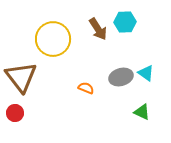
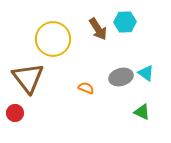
brown triangle: moved 7 px right, 1 px down
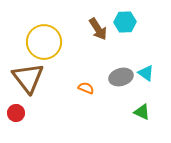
yellow circle: moved 9 px left, 3 px down
red circle: moved 1 px right
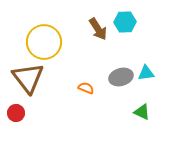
cyan triangle: rotated 42 degrees counterclockwise
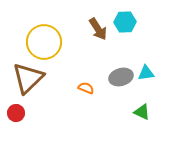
brown triangle: rotated 24 degrees clockwise
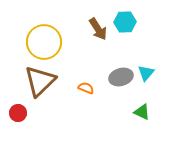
cyan triangle: rotated 42 degrees counterclockwise
brown triangle: moved 12 px right, 3 px down
red circle: moved 2 px right
